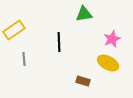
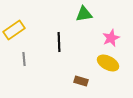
pink star: moved 1 px left, 1 px up
brown rectangle: moved 2 px left
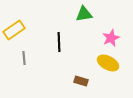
gray line: moved 1 px up
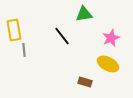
yellow rectangle: rotated 65 degrees counterclockwise
black line: moved 3 px right, 6 px up; rotated 36 degrees counterclockwise
gray line: moved 8 px up
yellow ellipse: moved 1 px down
brown rectangle: moved 4 px right, 1 px down
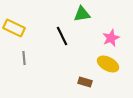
green triangle: moved 2 px left
yellow rectangle: moved 2 px up; rotated 55 degrees counterclockwise
black line: rotated 12 degrees clockwise
gray line: moved 8 px down
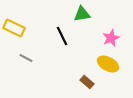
gray line: moved 2 px right; rotated 56 degrees counterclockwise
brown rectangle: moved 2 px right; rotated 24 degrees clockwise
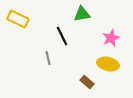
yellow rectangle: moved 4 px right, 9 px up
gray line: moved 22 px right; rotated 48 degrees clockwise
yellow ellipse: rotated 15 degrees counterclockwise
